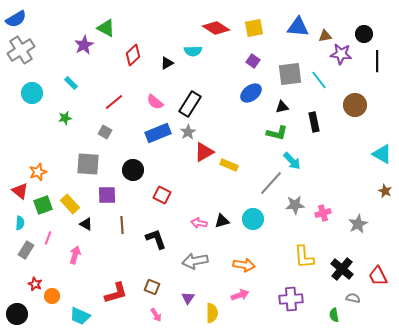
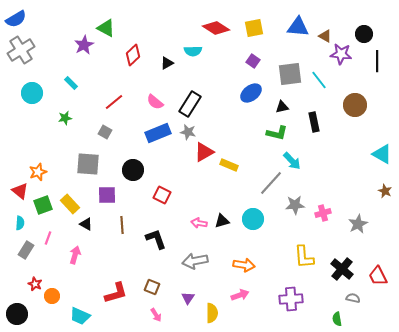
brown triangle at (325, 36): rotated 40 degrees clockwise
gray star at (188, 132): rotated 28 degrees counterclockwise
green semicircle at (334, 315): moved 3 px right, 4 px down
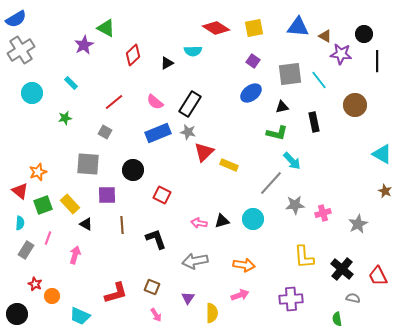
red triangle at (204, 152): rotated 15 degrees counterclockwise
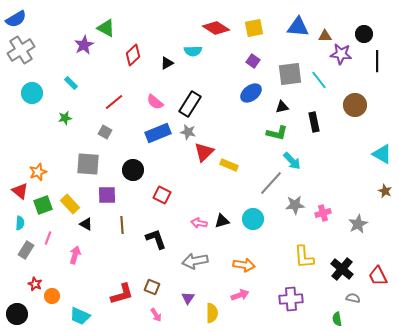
brown triangle at (325, 36): rotated 32 degrees counterclockwise
red L-shape at (116, 293): moved 6 px right, 1 px down
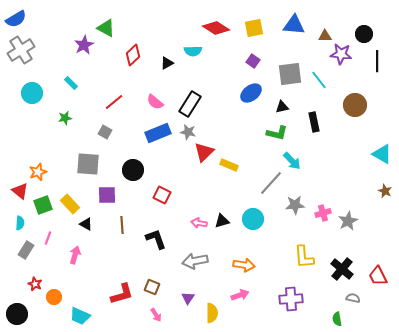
blue triangle at (298, 27): moved 4 px left, 2 px up
gray star at (358, 224): moved 10 px left, 3 px up
orange circle at (52, 296): moved 2 px right, 1 px down
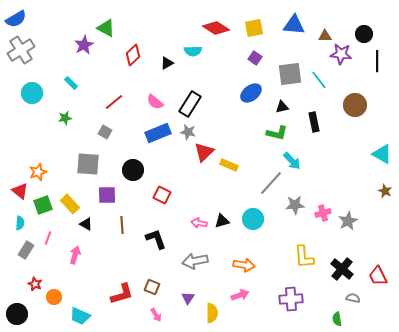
purple square at (253, 61): moved 2 px right, 3 px up
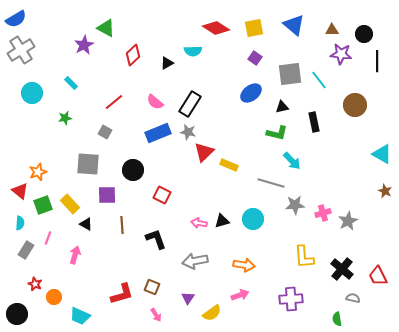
blue triangle at (294, 25): rotated 35 degrees clockwise
brown triangle at (325, 36): moved 7 px right, 6 px up
gray line at (271, 183): rotated 64 degrees clockwise
yellow semicircle at (212, 313): rotated 54 degrees clockwise
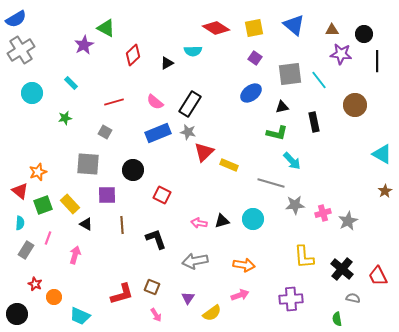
red line at (114, 102): rotated 24 degrees clockwise
brown star at (385, 191): rotated 16 degrees clockwise
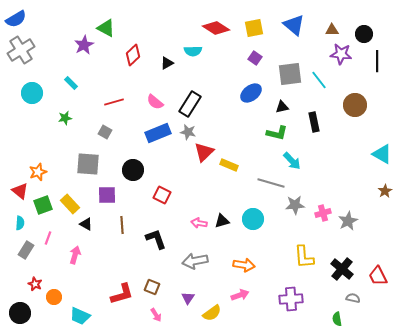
black circle at (17, 314): moved 3 px right, 1 px up
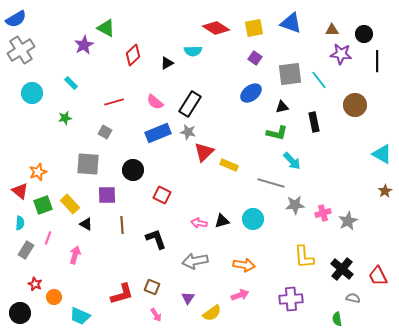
blue triangle at (294, 25): moved 3 px left, 2 px up; rotated 20 degrees counterclockwise
